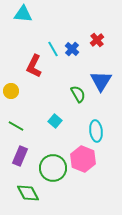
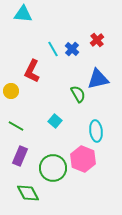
red L-shape: moved 2 px left, 5 px down
blue triangle: moved 3 px left, 2 px up; rotated 45 degrees clockwise
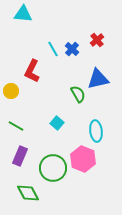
cyan square: moved 2 px right, 2 px down
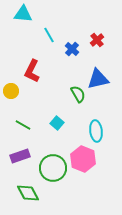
cyan line: moved 4 px left, 14 px up
green line: moved 7 px right, 1 px up
purple rectangle: rotated 48 degrees clockwise
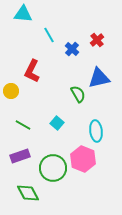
blue triangle: moved 1 px right, 1 px up
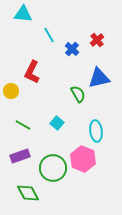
red L-shape: moved 1 px down
